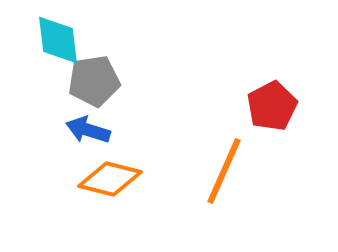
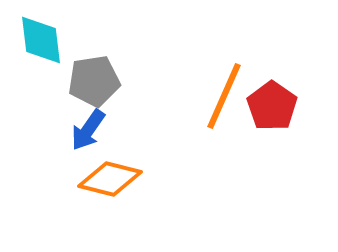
cyan diamond: moved 17 px left
red pentagon: rotated 9 degrees counterclockwise
blue arrow: rotated 72 degrees counterclockwise
orange line: moved 75 px up
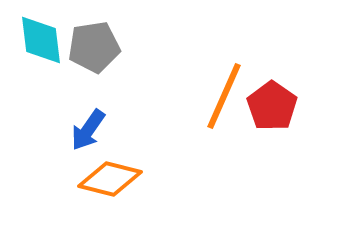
gray pentagon: moved 34 px up
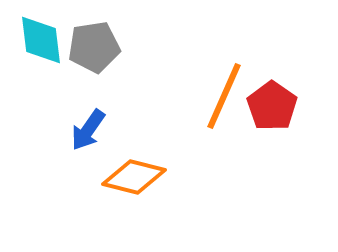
orange diamond: moved 24 px right, 2 px up
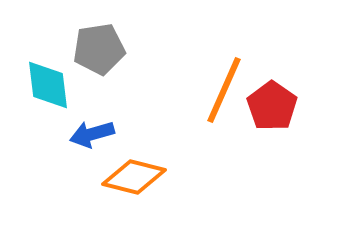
cyan diamond: moved 7 px right, 45 px down
gray pentagon: moved 5 px right, 2 px down
orange line: moved 6 px up
blue arrow: moved 4 px right, 4 px down; rotated 39 degrees clockwise
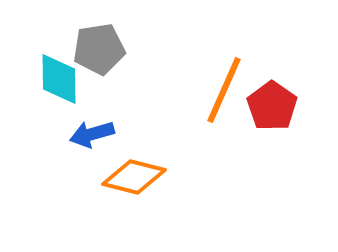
cyan diamond: moved 11 px right, 6 px up; rotated 6 degrees clockwise
